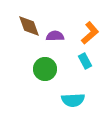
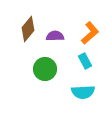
brown diamond: moved 1 px left, 3 px down; rotated 60 degrees clockwise
cyan semicircle: moved 10 px right, 8 px up
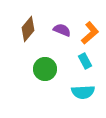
purple semicircle: moved 7 px right, 6 px up; rotated 24 degrees clockwise
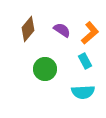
purple semicircle: rotated 12 degrees clockwise
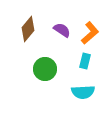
cyan rectangle: rotated 42 degrees clockwise
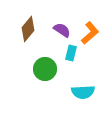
cyan rectangle: moved 14 px left, 8 px up
